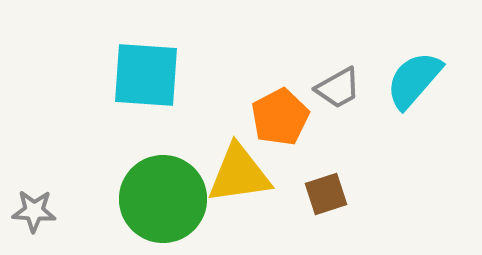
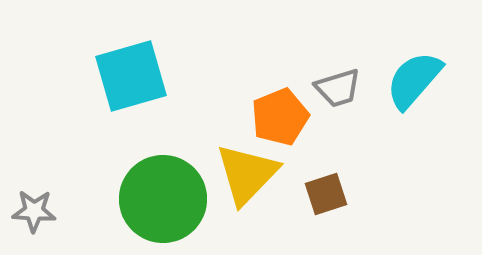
cyan square: moved 15 px left, 1 px down; rotated 20 degrees counterclockwise
gray trapezoid: rotated 12 degrees clockwise
orange pentagon: rotated 6 degrees clockwise
yellow triangle: moved 8 px right; rotated 38 degrees counterclockwise
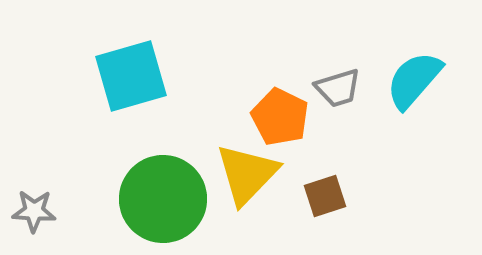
orange pentagon: rotated 24 degrees counterclockwise
brown square: moved 1 px left, 2 px down
